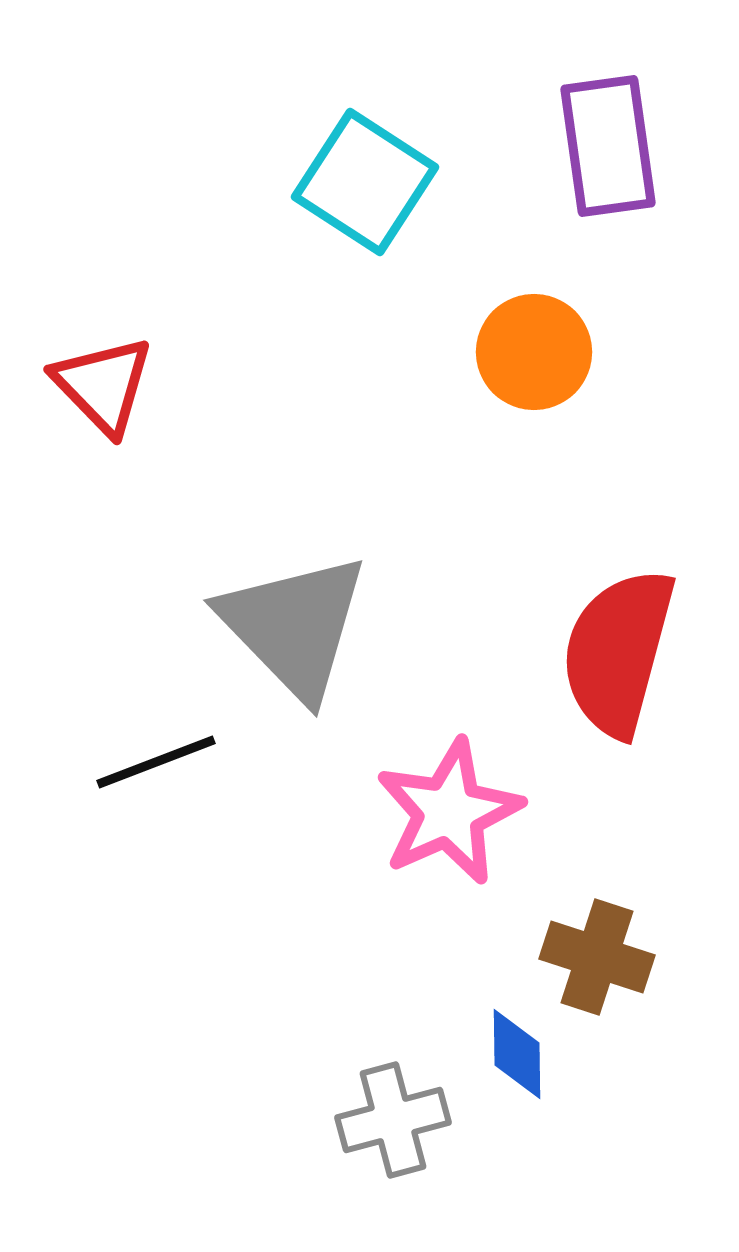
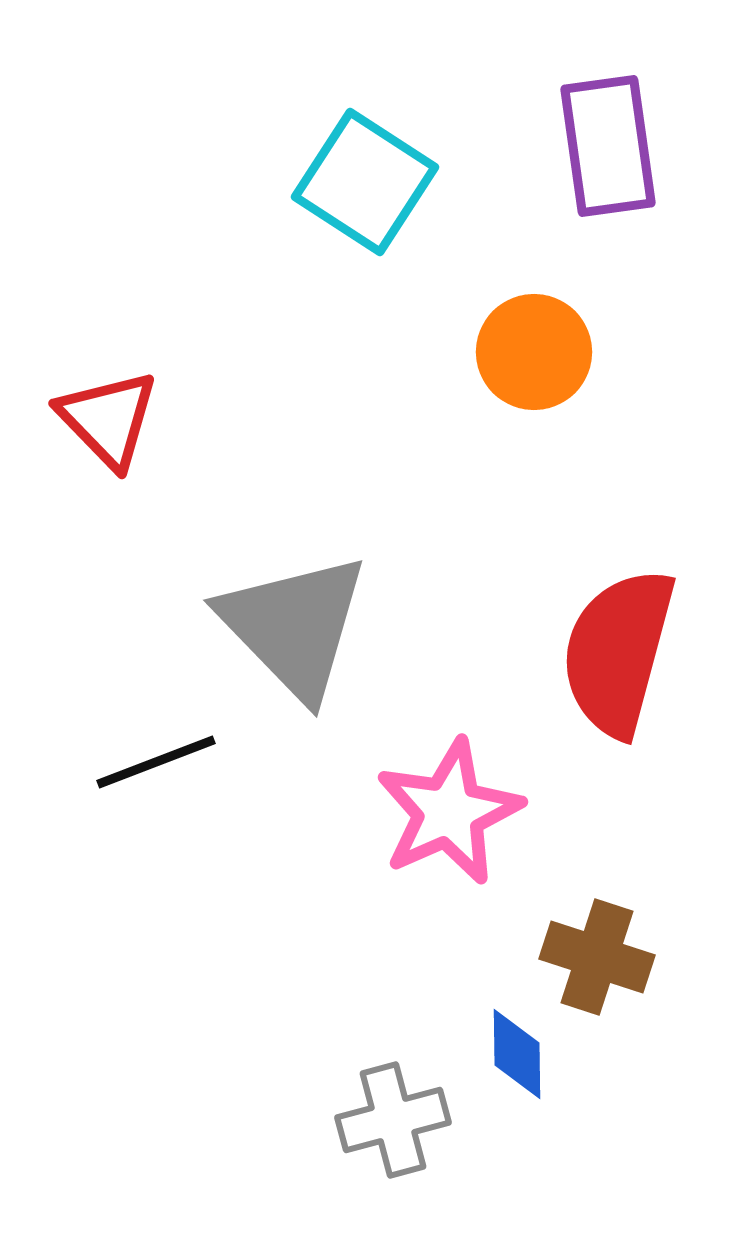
red triangle: moved 5 px right, 34 px down
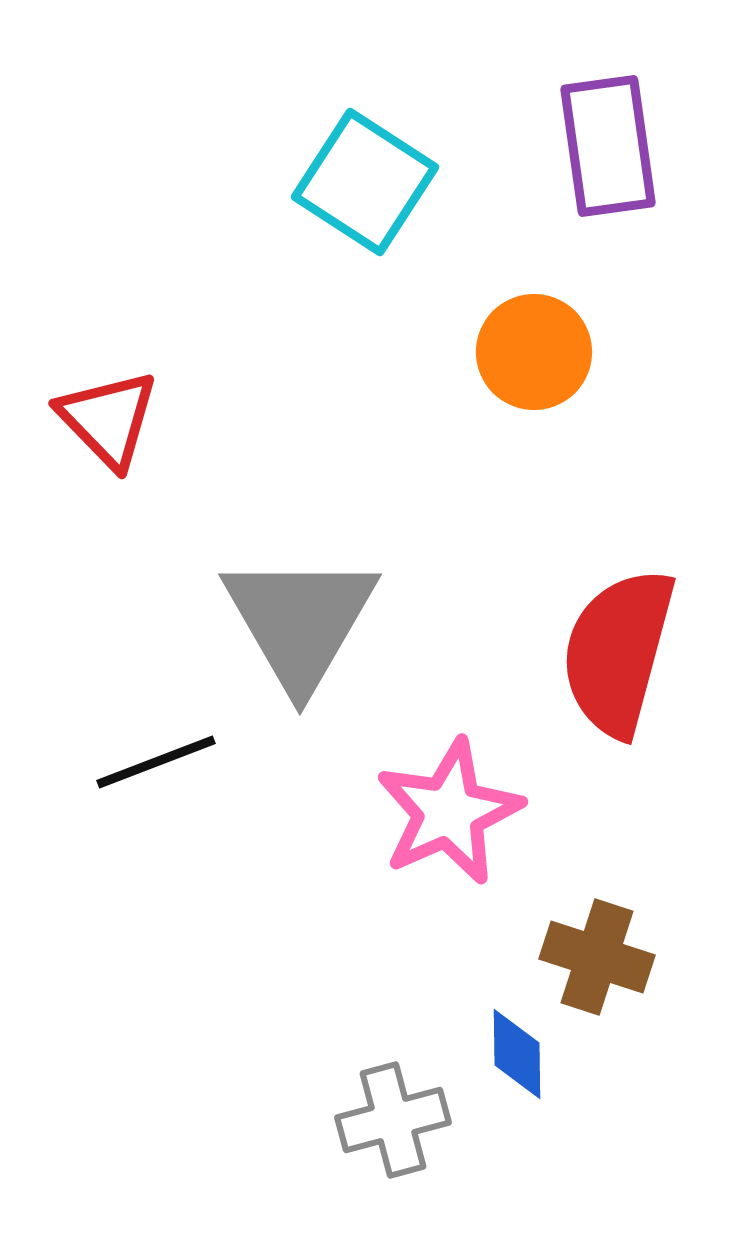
gray triangle: moved 6 px right, 5 px up; rotated 14 degrees clockwise
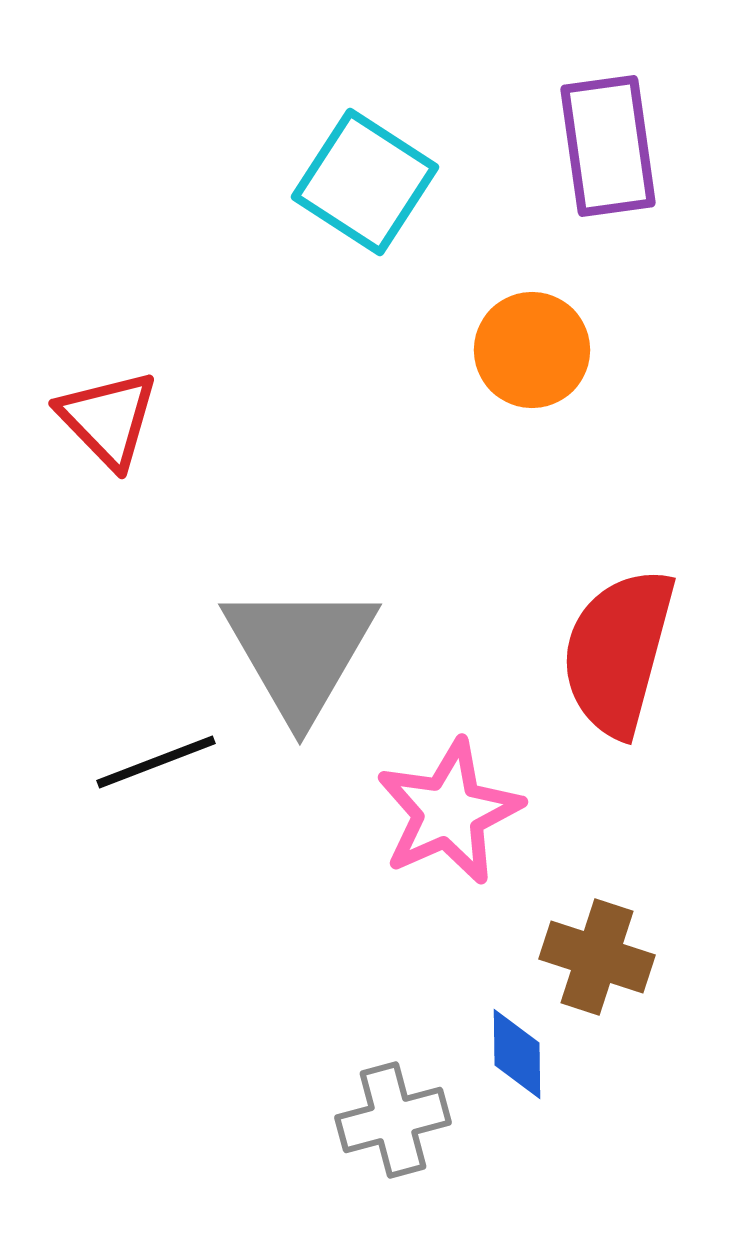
orange circle: moved 2 px left, 2 px up
gray triangle: moved 30 px down
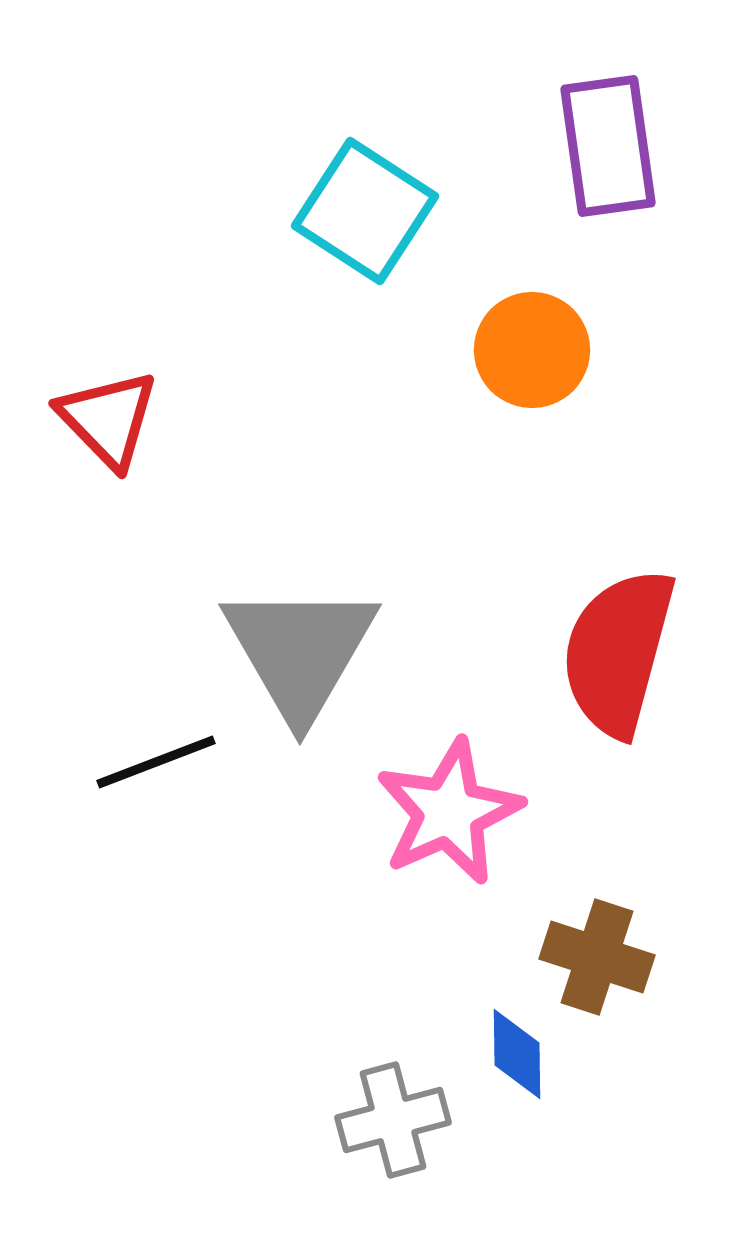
cyan square: moved 29 px down
